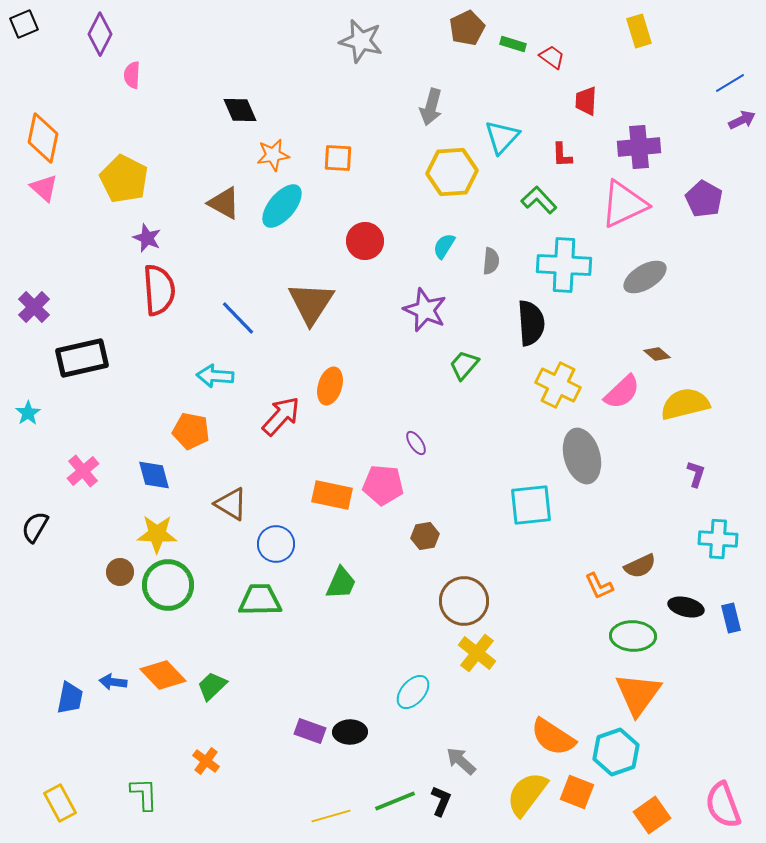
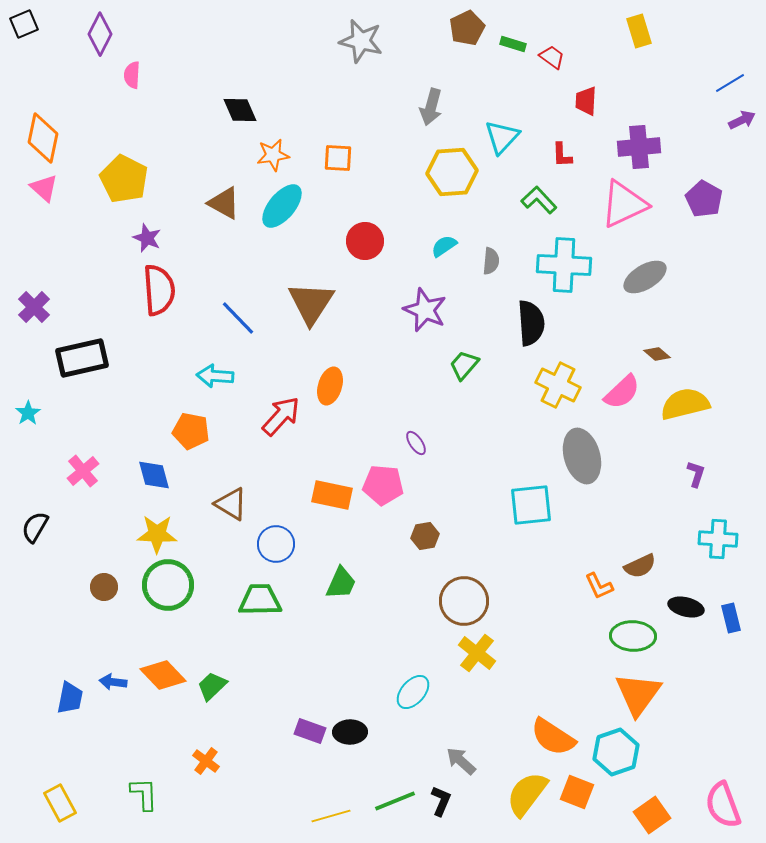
cyan semicircle at (444, 246): rotated 24 degrees clockwise
brown circle at (120, 572): moved 16 px left, 15 px down
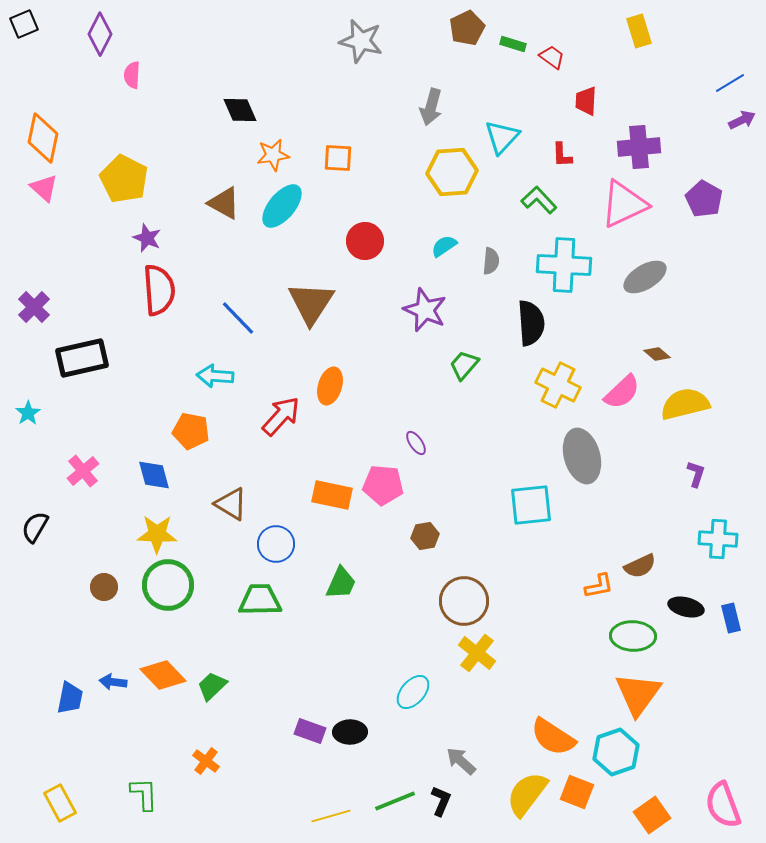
orange L-shape at (599, 586): rotated 76 degrees counterclockwise
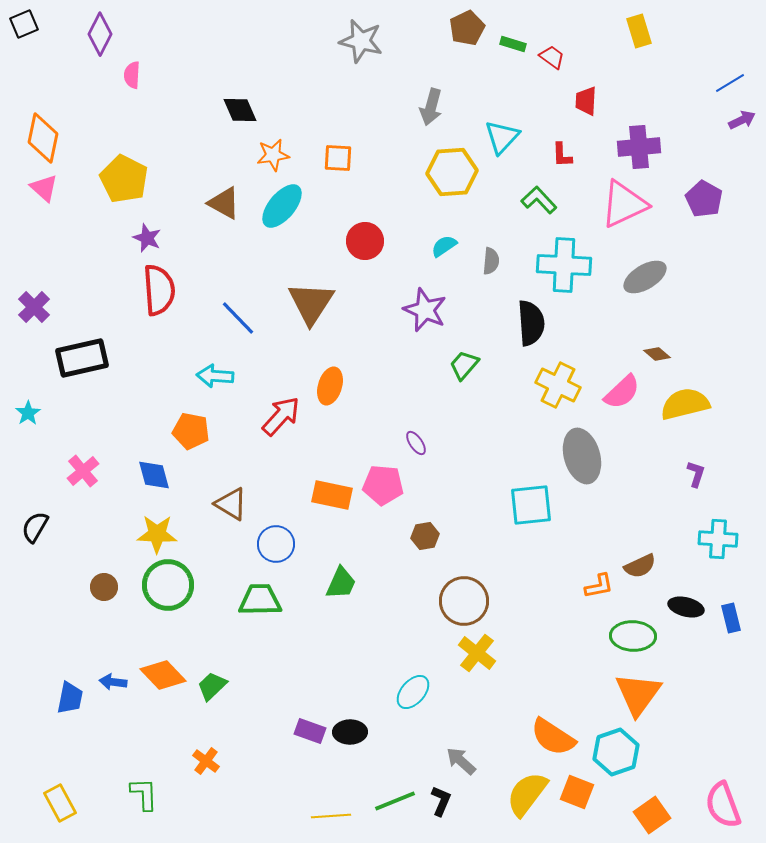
yellow line at (331, 816): rotated 12 degrees clockwise
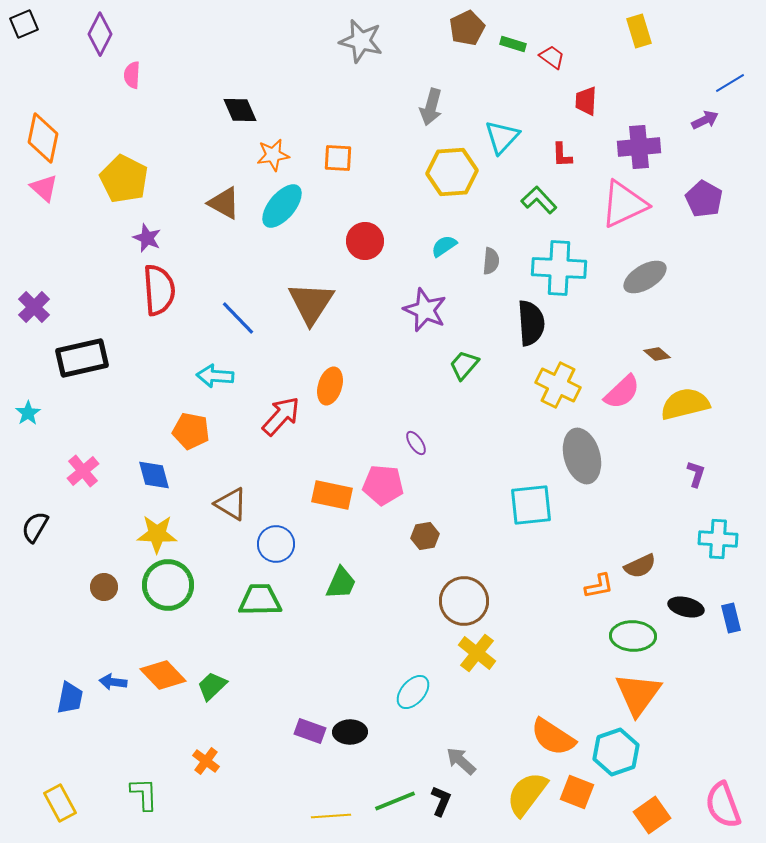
purple arrow at (742, 120): moved 37 px left
cyan cross at (564, 265): moved 5 px left, 3 px down
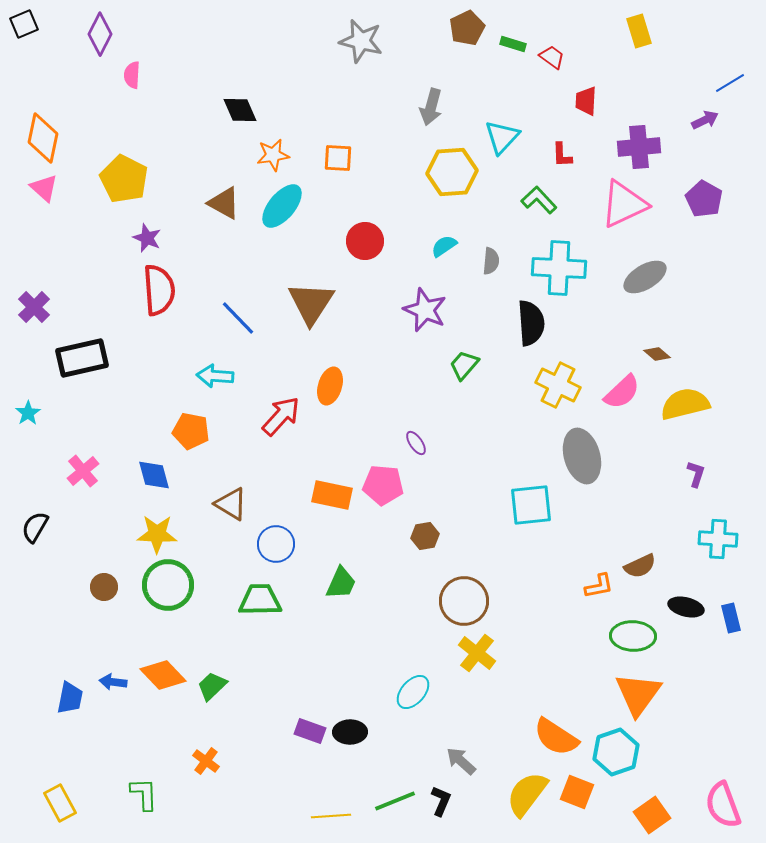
orange semicircle at (553, 737): moved 3 px right
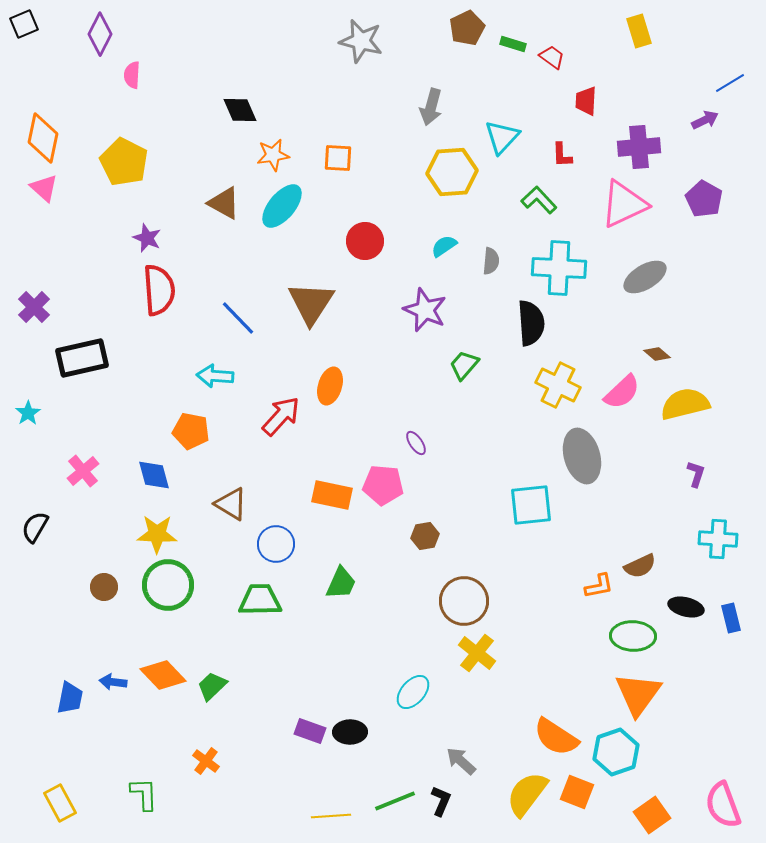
yellow pentagon at (124, 179): moved 17 px up
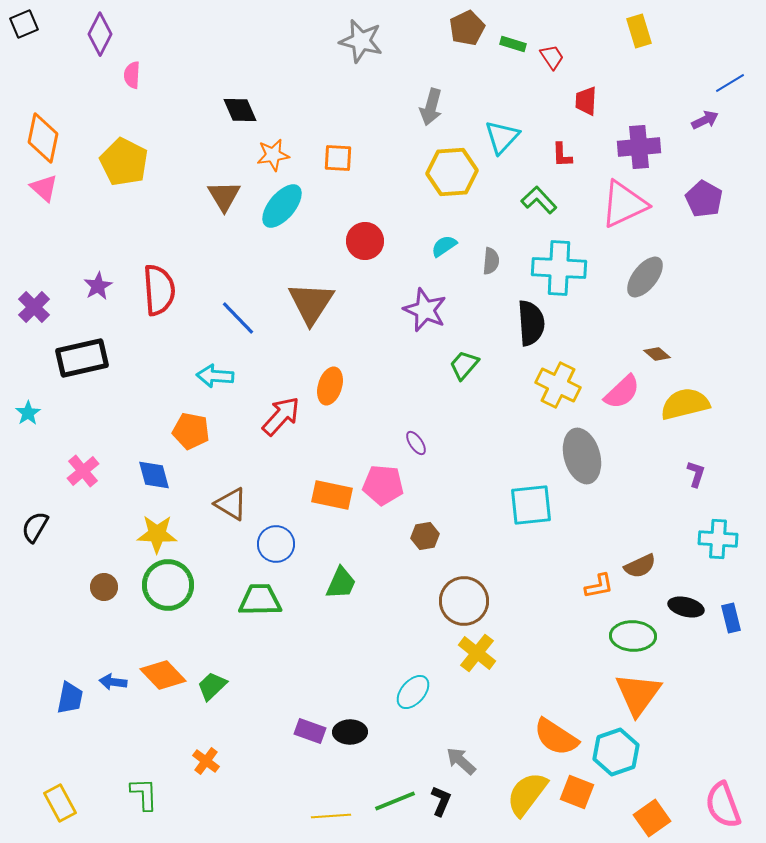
red trapezoid at (552, 57): rotated 20 degrees clockwise
brown triangle at (224, 203): moved 7 px up; rotated 30 degrees clockwise
purple star at (147, 238): moved 49 px left, 48 px down; rotated 20 degrees clockwise
gray ellipse at (645, 277): rotated 21 degrees counterclockwise
orange square at (652, 815): moved 3 px down
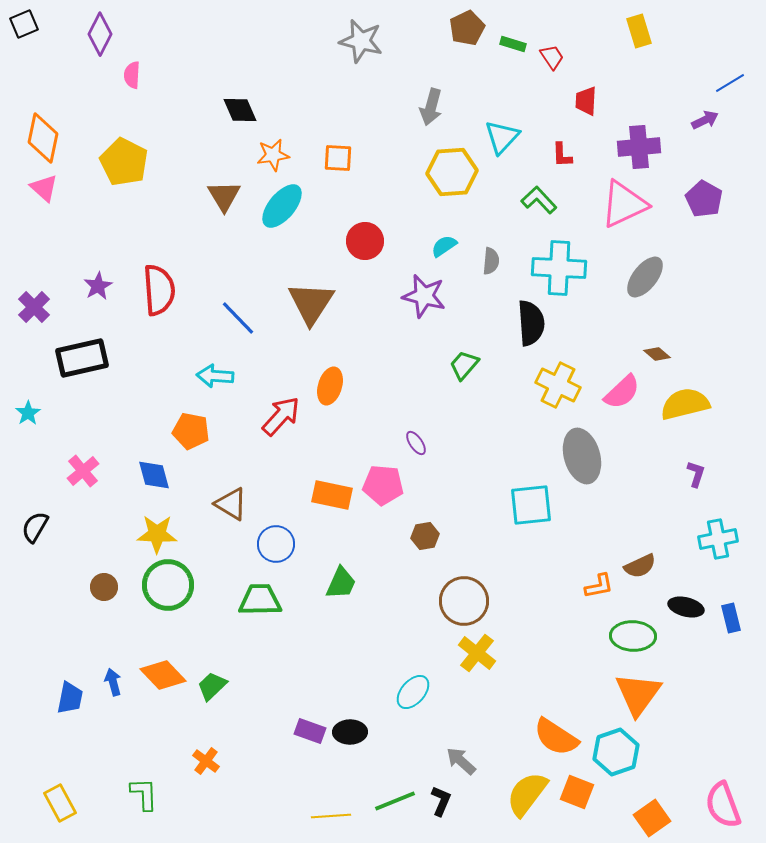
purple star at (425, 310): moved 1 px left, 14 px up; rotated 9 degrees counterclockwise
cyan cross at (718, 539): rotated 15 degrees counterclockwise
blue arrow at (113, 682): rotated 68 degrees clockwise
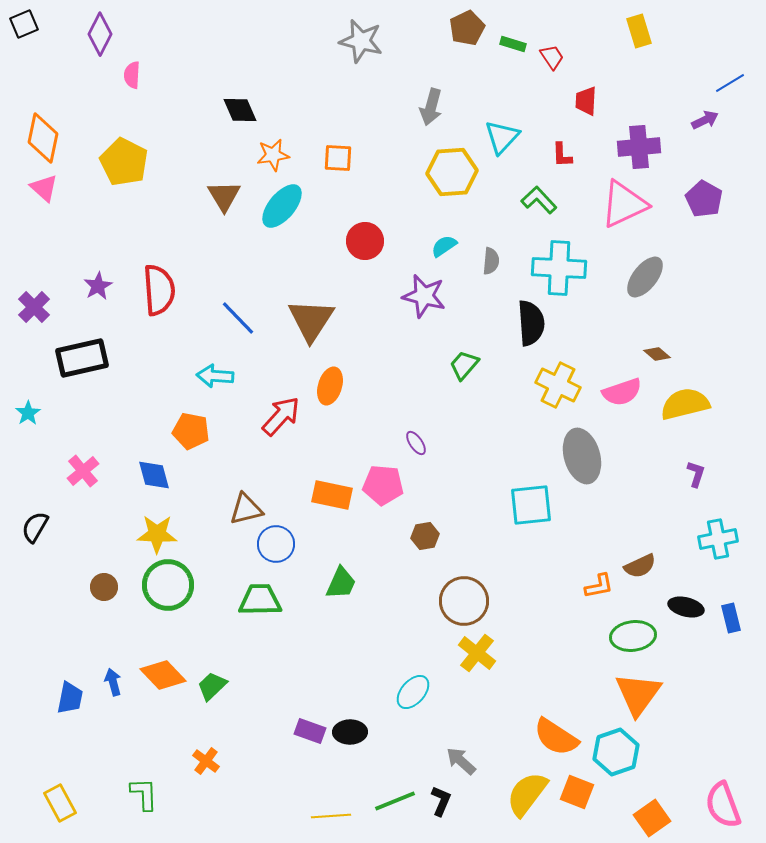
brown triangle at (311, 303): moved 17 px down
pink semicircle at (622, 392): rotated 24 degrees clockwise
brown triangle at (231, 504): moved 15 px right, 5 px down; rotated 45 degrees counterclockwise
green ellipse at (633, 636): rotated 9 degrees counterclockwise
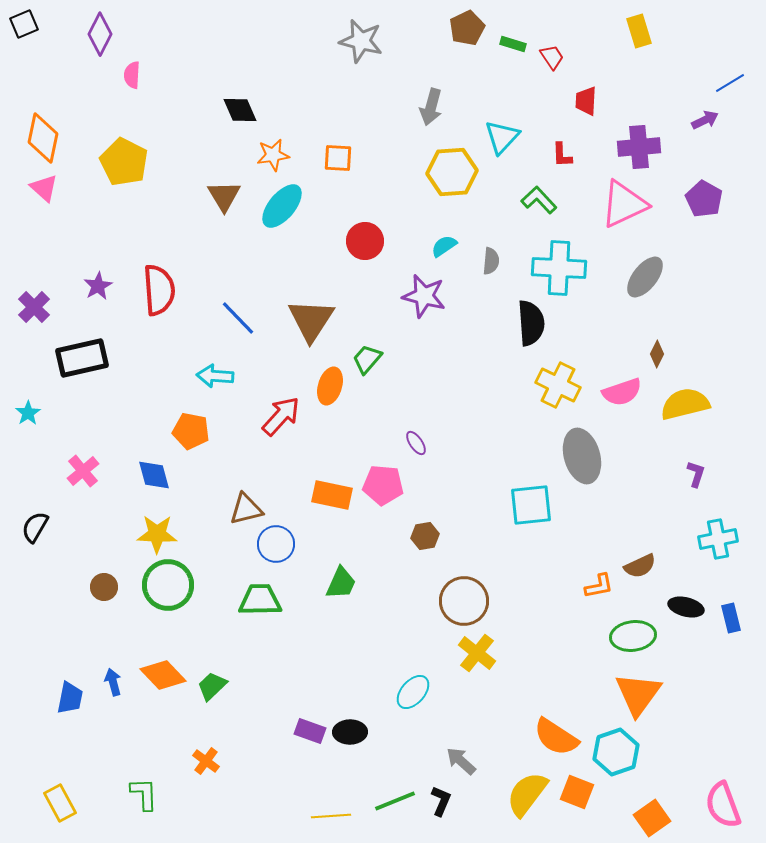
brown diamond at (657, 354): rotated 76 degrees clockwise
green trapezoid at (464, 365): moved 97 px left, 6 px up
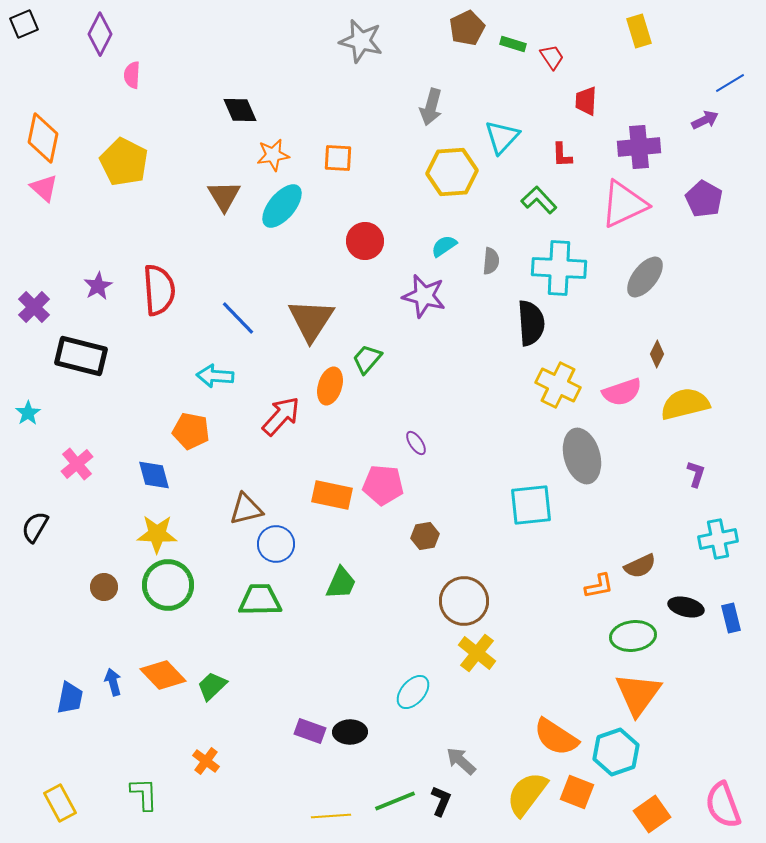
black rectangle at (82, 358): moved 1 px left, 2 px up; rotated 27 degrees clockwise
pink cross at (83, 471): moved 6 px left, 7 px up
orange square at (652, 818): moved 4 px up
